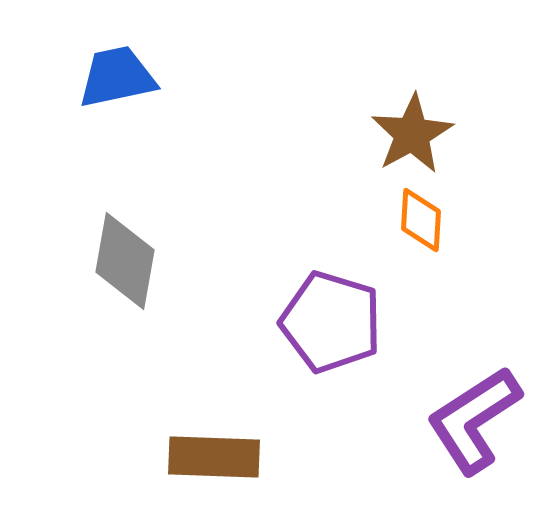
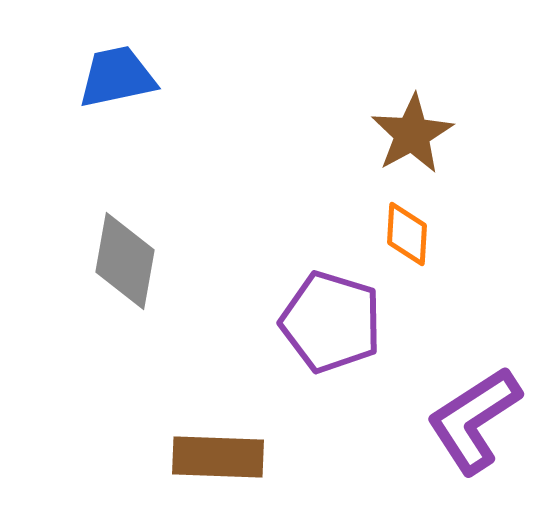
orange diamond: moved 14 px left, 14 px down
brown rectangle: moved 4 px right
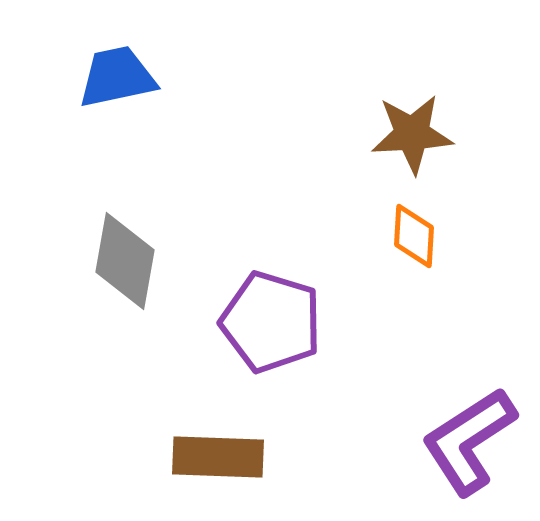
brown star: rotated 26 degrees clockwise
orange diamond: moved 7 px right, 2 px down
purple pentagon: moved 60 px left
purple L-shape: moved 5 px left, 21 px down
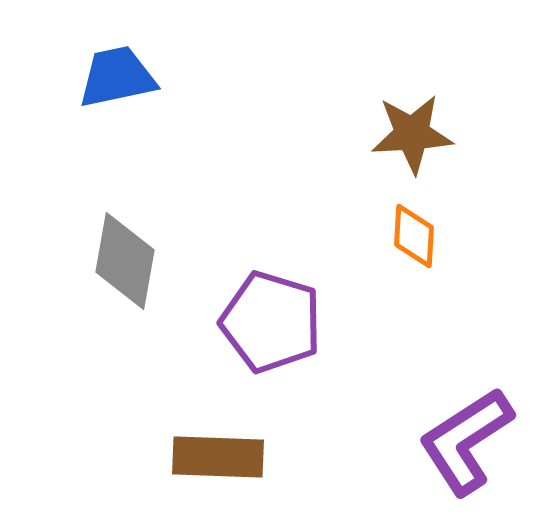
purple L-shape: moved 3 px left
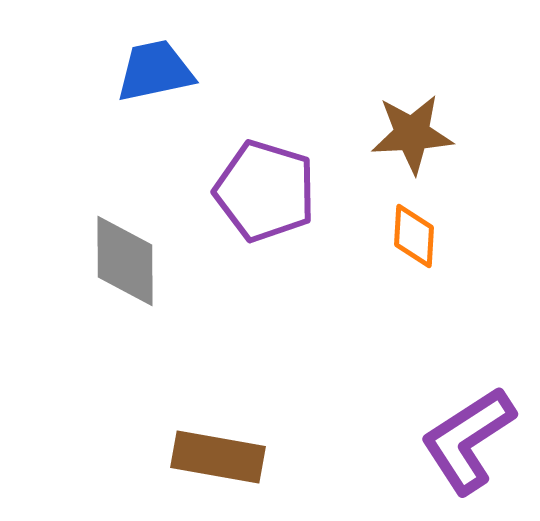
blue trapezoid: moved 38 px right, 6 px up
gray diamond: rotated 10 degrees counterclockwise
purple pentagon: moved 6 px left, 131 px up
purple L-shape: moved 2 px right, 1 px up
brown rectangle: rotated 8 degrees clockwise
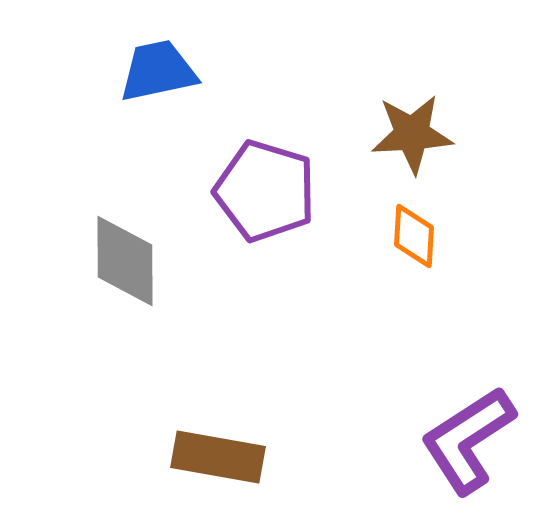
blue trapezoid: moved 3 px right
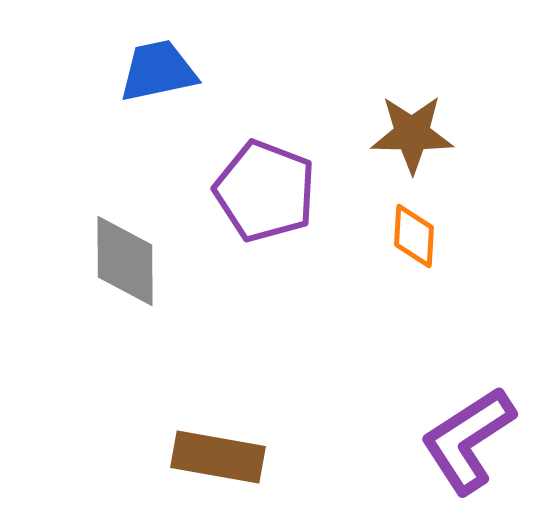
brown star: rotated 4 degrees clockwise
purple pentagon: rotated 4 degrees clockwise
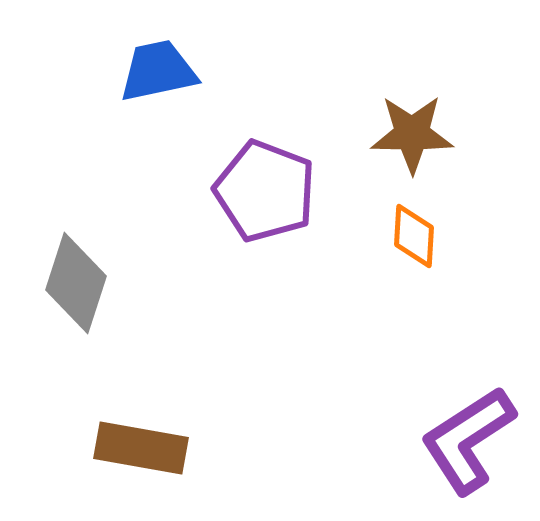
gray diamond: moved 49 px left, 22 px down; rotated 18 degrees clockwise
brown rectangle: moved 77 px left, 9 px up
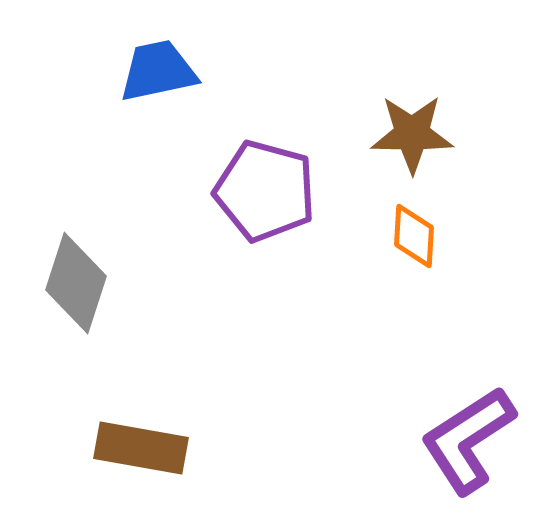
purple pentagon: rotated 6 degrees counterclockwise
